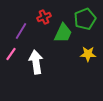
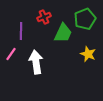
purple line: rotated 30 degrees counterclockwise
yellow star: rotated 21 degrees clockwise
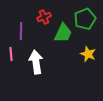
pink line: rotated 40 degrees counterclockwise
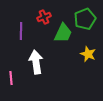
pink line: moved 24 px down
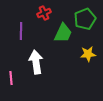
red cross: moved 4 px up
yellow star: rotated 28 degrees counterclockwise
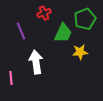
purple line: rotated 24 degrees counterclockwise
yellow star: moved 8 px left, 2 px up
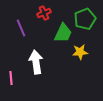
purple line: moved 3 px up
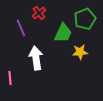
red cross: moved 5 px left; rotated 16 degrees counterclockwise
white arrow: moved 4 px up
pink line: moved 1 px left
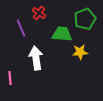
red cross: rotated 16 degrees counterclockwise
green trapezoid: moved 1 px left, 1 px down; rotated 110 degrees counterclockwise
